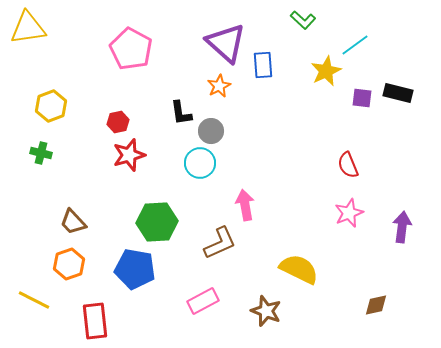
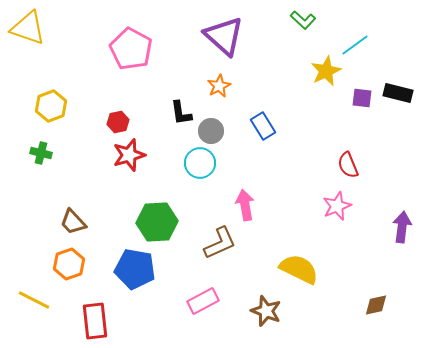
yellow triangle: rotated 27 degrees clockwise
purple triangle: moved 2 px left, 7 px up
blue rectangle: moved 61 px down; rotated 28 degrees counterclockwise
pink star: moved 12 px left, 7 px up
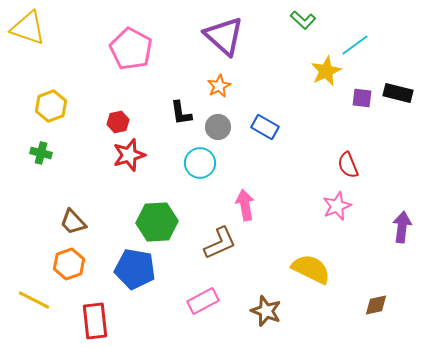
blue rectangle: moved 2 px right, 1 px down; rotated 28 degrees counterclockwise
gray circle: moved 7 px right, 4 px up
yellow semicircle: moved 12 px right
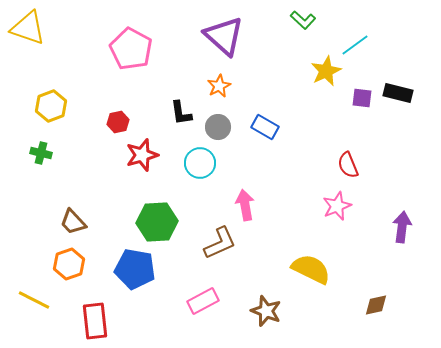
red star: moved 13 px right
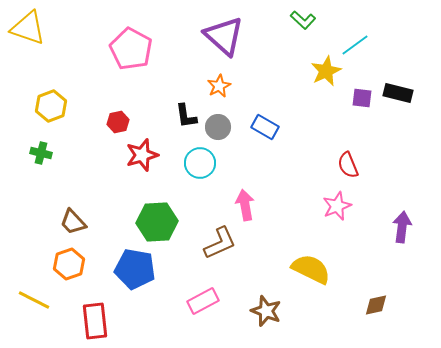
black L-shape: moved 5 px right, 3 px down
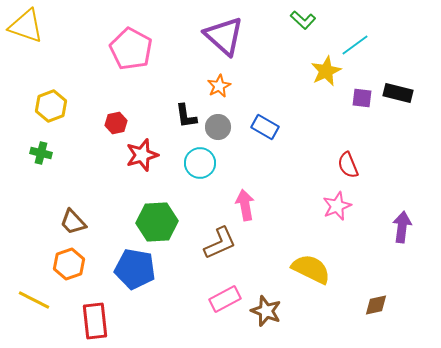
yellow triangle: moved 2 px left, 2 px up
red hexagon: moved 2 px left, 1 px down
pink rectangle: moved 22 px right, 2 px up
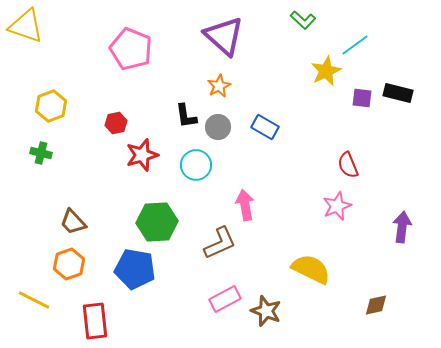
pink pentagon: rotated 6 degrees counterclockwise
cyan circle: moved 4 px left, 2 px down
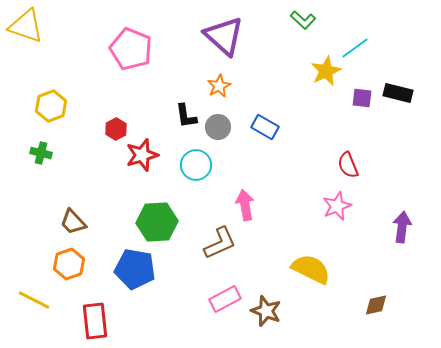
cyan line: moved 3 px down
red hexagon: moved 6 px down; rotated 15 degrees counterclockwise
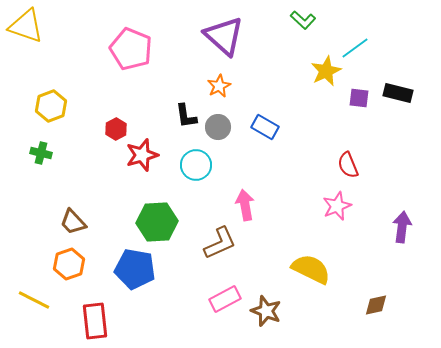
purple square: moved 3 px left
